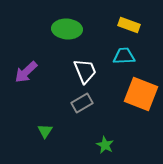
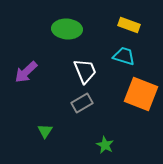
cyan trapezoid: rotated 20 degrees clockwise
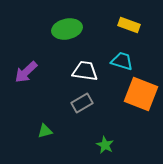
green ellipse: rotated 16 degrees counterclockwise
cyan trapezoid: moved 2 px left, 5 px down
white trapezoid: rotated 60 degrees counterclockwise
green triangle: rotated 42 degrees clockwise
